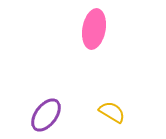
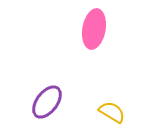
purple ellipse: moved 1 px right, 13 px up
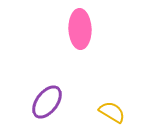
pink ellipse: moved 14 px left; rotated 12 degrees counterclockwise
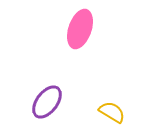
pink ellipse: rotated 21 degrees clockwise
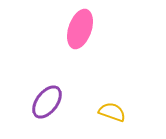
yellow semicircle: rotated 12 degrees counterclockwise
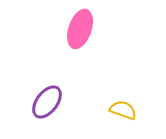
yellow semicircle: moved 11 px right, 2 px up
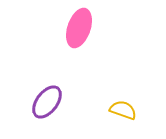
pink ellipse: moved 1 px left, 1 px up
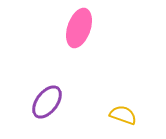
yellow semicircle: moved 5 px down
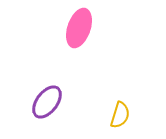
yellow semicircle: moved 3 px left; rotated 88 degrees clockwise
